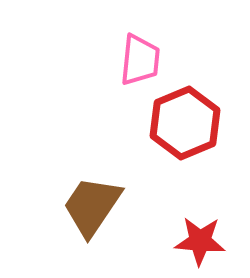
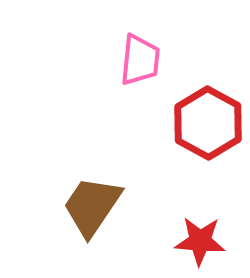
red hexagon: moved 23 px right; rotated 8 degrees counterclockwise
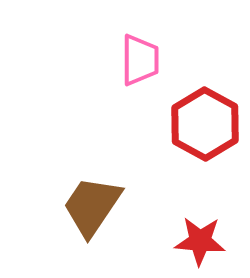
pink trapezoid: rotated 6 degrees counterclockwise
red hexagon: moved 3 px left, 1 px down
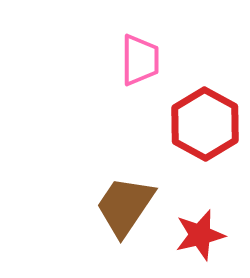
brown trapezoid: moved 33 px right
red star: moved 6 px up; rotated 18 degrees counterclockwise
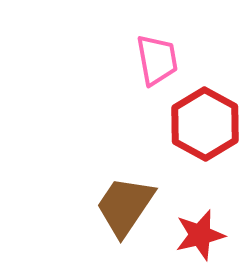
pink trapezoid: moved 17 px right; rotated 10 degrees counterclockwise
